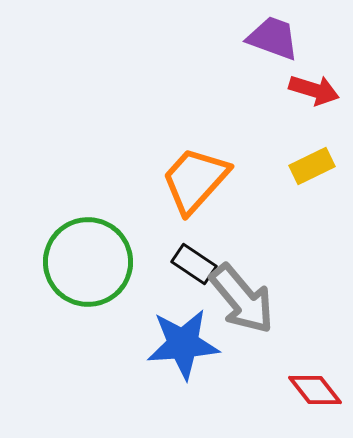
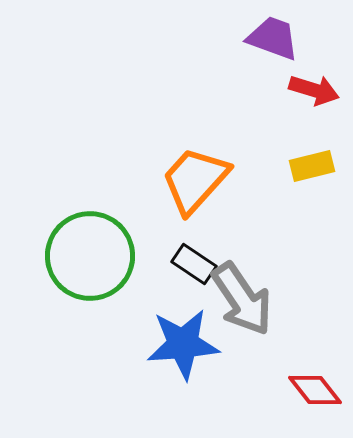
yellow rectangle: rotated 12 degrees clockwise
green circle: moved 2 px right, 6 px up
gray arrow: rotated 6 degrees clockwise
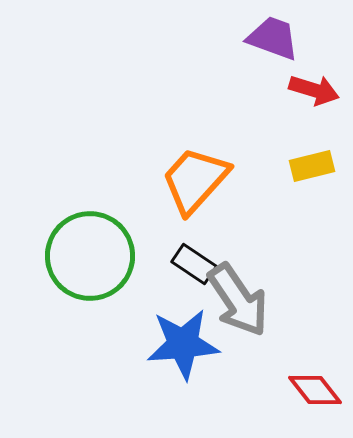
gray arrow: moved 4 px left, 1 px down
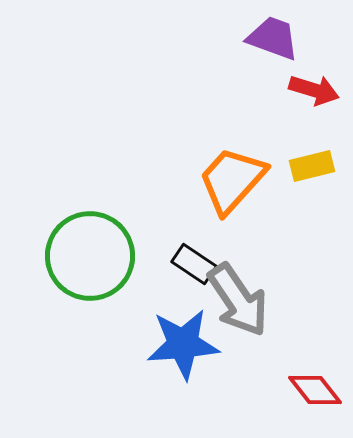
orange trapezoid: moved 37 px right
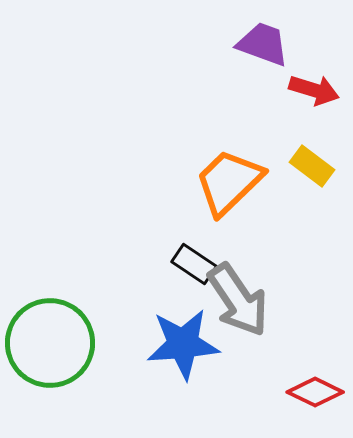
purple trapezoid: moved 10 px left, 6 px down
yellow rectangle: rotated 51 degrees clockwise
orange trapezoid: moved 3 px left, 2 px down; rotated 4 degrees clockwise
green circle: moved 40 px left, 87 px down
red diamond: moved 2 px down; rotated 26 degrees counterclockwise
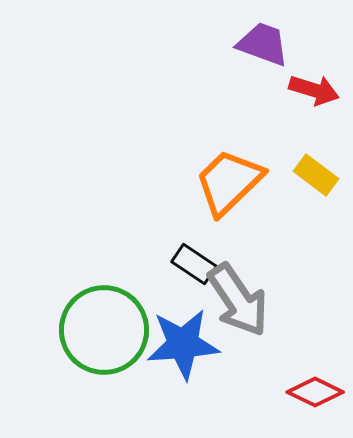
yellow rectangle: moved 4 px right, 9 px down
green circle: moved 54 px right, 13 px up
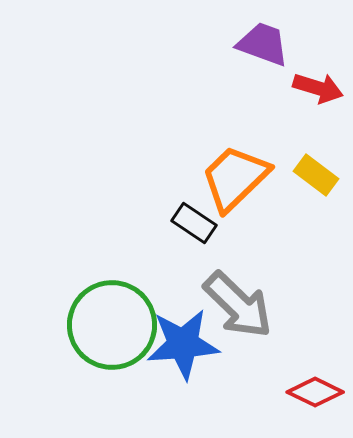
red arrow: moved 4 px right, 2 px up
orange trapezoid: moved 6 px right, 4 px up
black rectangle: moved 41 px up
gray arrow: moved 5 px down; rotated 12 degrees counterclockwise
green circle: moved 8 px right, 5 px up
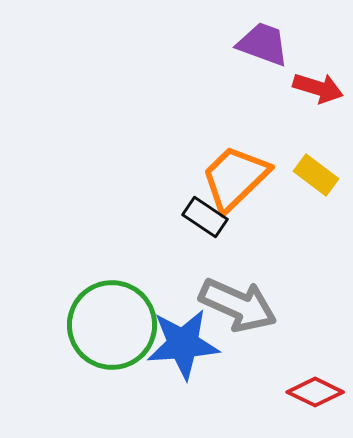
black rectangle: moved 11 px right, 6 px up
gray arrow: rotated 20 degrees counterclockwise
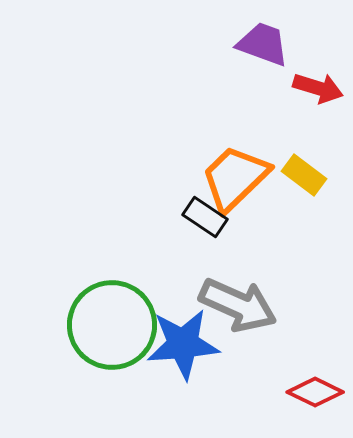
yellow rectangle: moved 12 px left
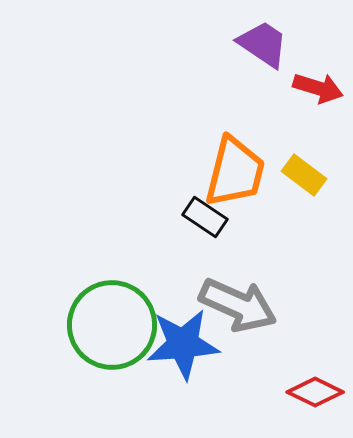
purple trapezoid: rotated 14 degrees clockwise
orange trapezoid: moved 6 px up; rotated 148 degrees clockwise
